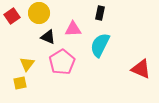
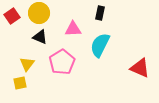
black triangle: moved 8 px left
red triangle: moved 1 px left, 1 px up
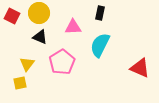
red square: rotated 28 degrees counterclockwise
pink triangle: moved 2 px up
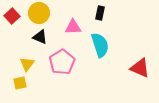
red square: rotated 21 degrees clockwise
cyan semicircle: rotated 135 degrees clockwise
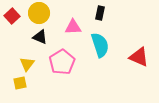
red triangle: moved 1 px left, 11 px up
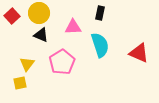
black triangle: moved 1 px right, 2 px up
red triangle: moved 4 px up
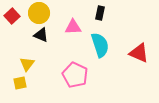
pink pentagon: moved 13 px right, 13 px down; rotated 15 degrees counterclockwise
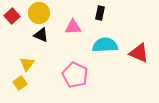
cyan semicircle: moved 5 px right; rotated 75 degrees counterclockwise
yellow square: rotated 24 degrees counterclockwise
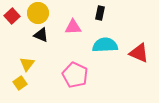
yellow circle: moved 1 px left
